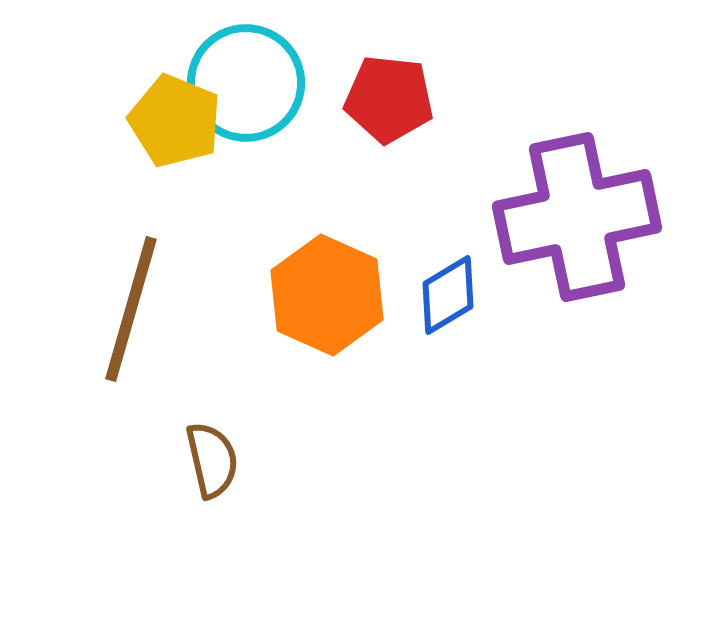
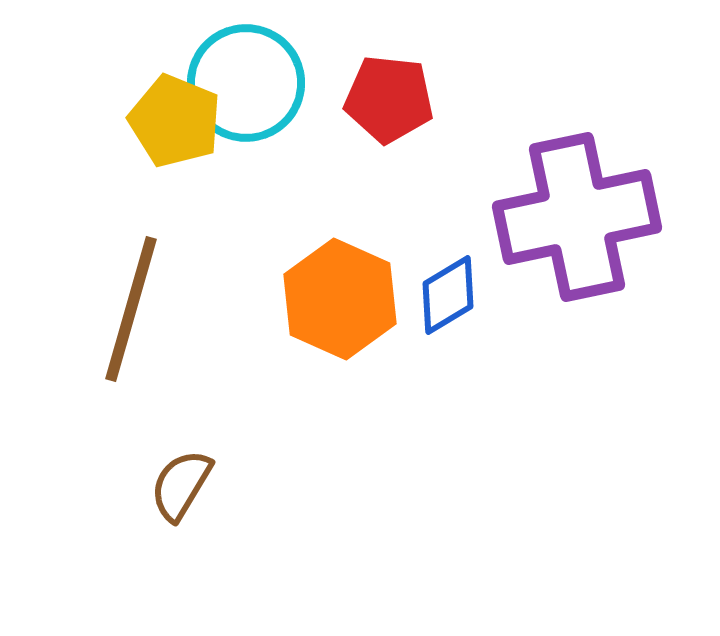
orange hexagon: moved 13 px right, 4 px down
brown semicircle: moved 31 px left, 25 px down; rotated 136 degrees counterclockwise
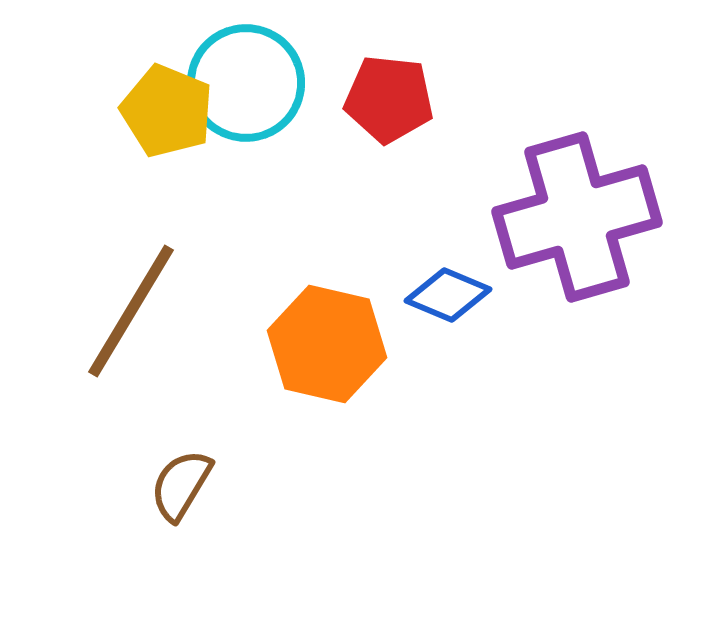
yellow pentagon: moved 8 px left, 10 px up
purple cross: rotated 4 degrees counterclockwise
blue diamond: rotated 54 degrees clockwise
orange hexagon: moved 13 px left, 45 px down; rotated 11 degrees counterclockwise
brown line: moved 2 px down; rotated 15 degrees clockwise
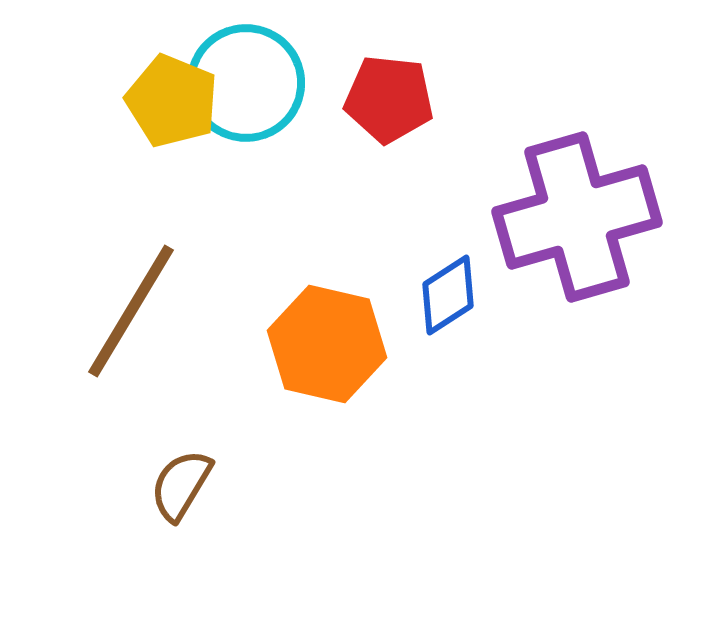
yellow pentagon: moved 5 px right, 10 px up
blue diamond: rotated 56 degrees counterclockwise
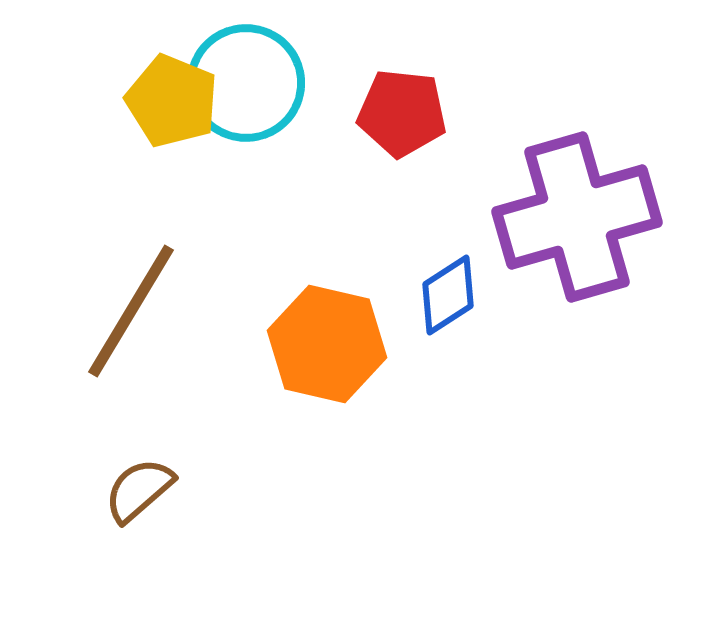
red pentagon: moved 13 px right, 14 px down
brown semicircle: moved 42 px left, 5 px down; rotated 18 degrees clockwise
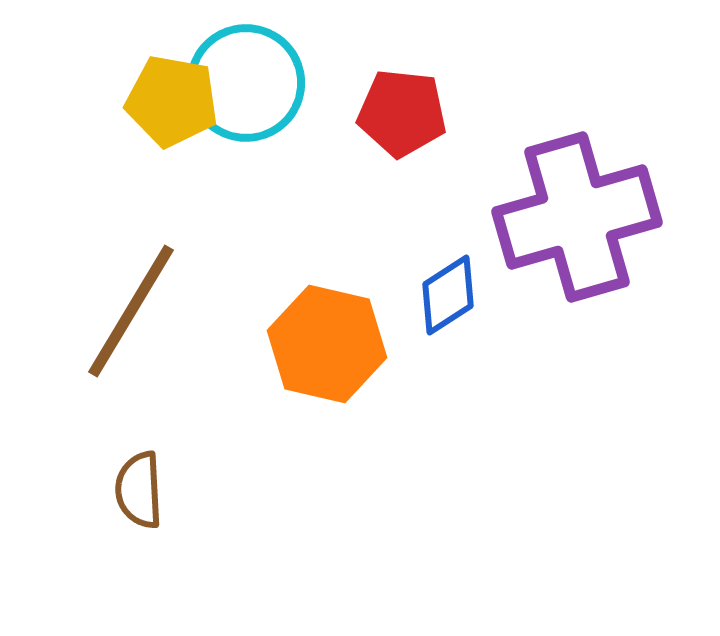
yellow pentagon: rotated 12 degrees counterclockwise
brown semicircle: rotated 52 degrees counterclockwise
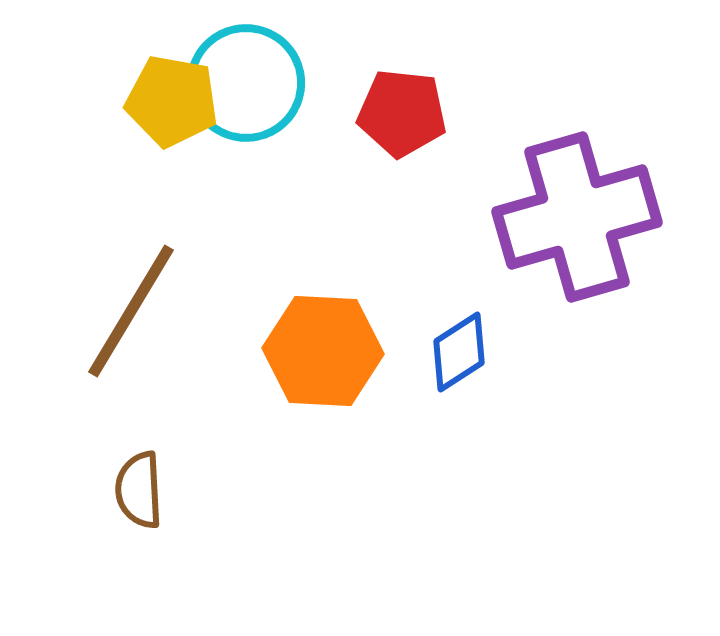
blue diamond: moved 11 px right, 57 px down
orange hexagon: moved 4 px left, 7 px down; rotated 10 degrees counterclockwise
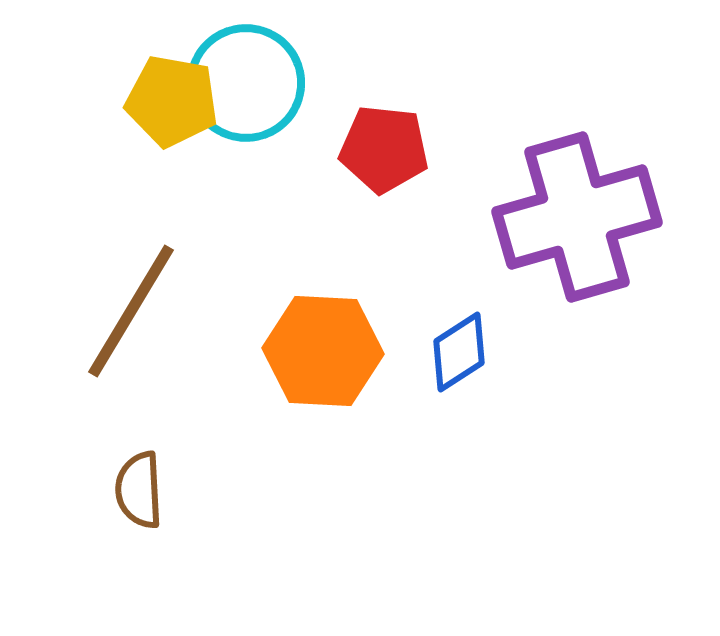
red pentagon: moved 18 px left, 36 px down
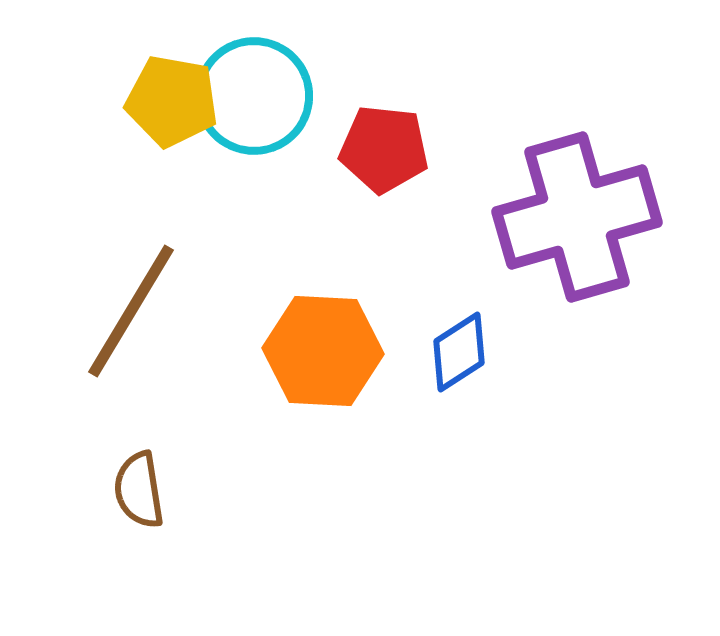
cyan circle: moved 8 px right, 13 px down
brown semicircle: rotated 6 degrees counterclockwise
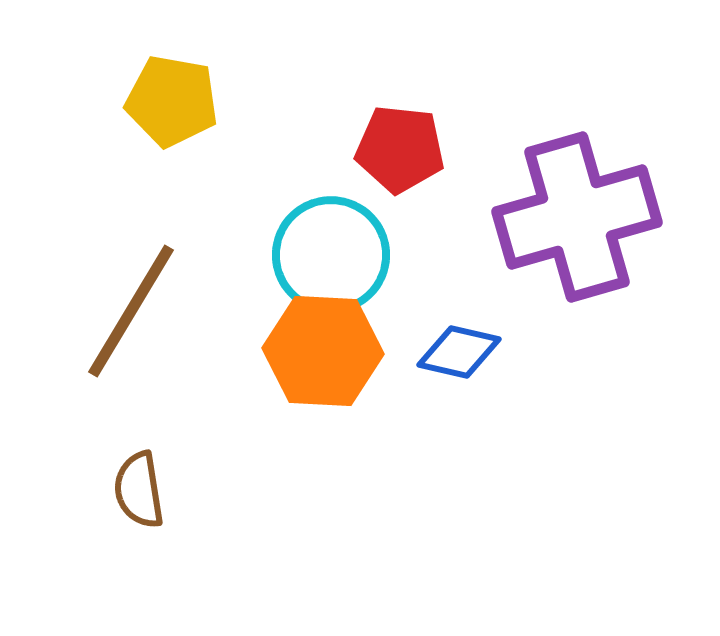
cyan circle: moved 77 px right, 159 px down
red pentagon: moved 16 px right
blue diamond: rotated 46 degrees clockwise
